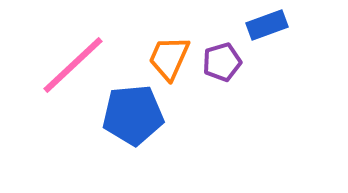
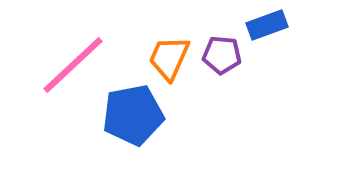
purple pentagon: moved 7 px up; rotated 21 degrees clockwise
blue pentagon: rotated 6 degrees counterclockwise
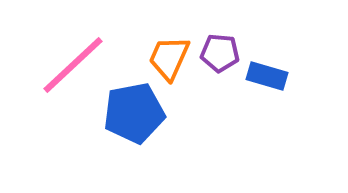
blue rectangle: moved 51 px down; rotated 36 degrees clockwise
purple pentagon: moved 2 px left, 2 px up
blue pentagon: moved 1 px right, 2 px up
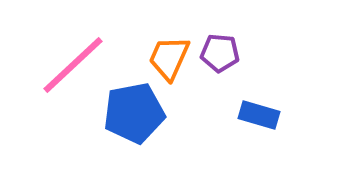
blue rectangle: moved 8 px left, 39 px down
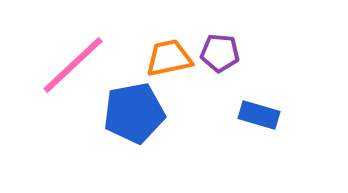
orange trapezoid: rotated 54 degrees clockwise
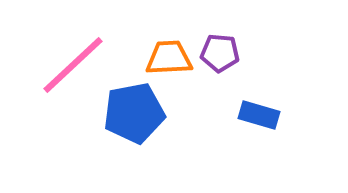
orange trapezoid: rotated 9 degrees clockwise
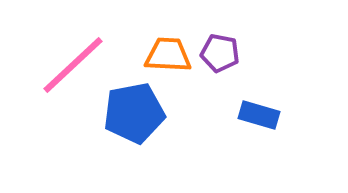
purple pentagon: rotated 6 degrees clockwise
orange trapezoid: moved 1 px left, 3 px up; rotated 6 degrees clockwise
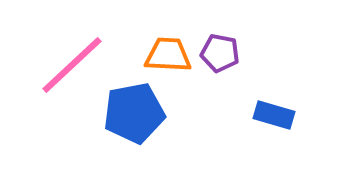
pink line: moved 1 px left
blue rectangle: moved 15 px right
